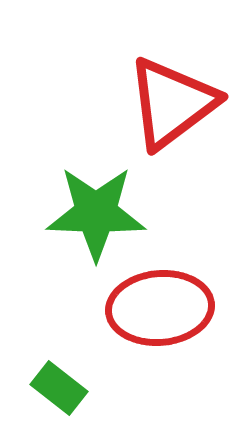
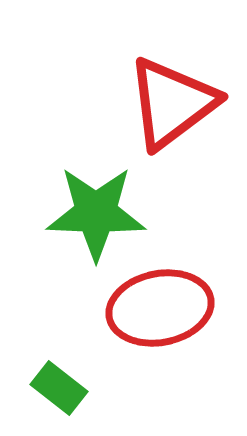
red ellipse: rotated 6 degrees counterclockwise
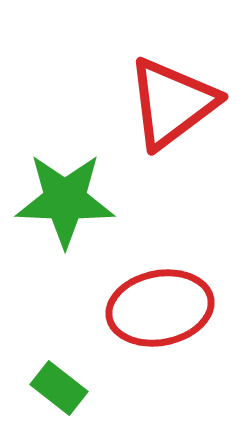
green star: moved 31 px left, 13 px up
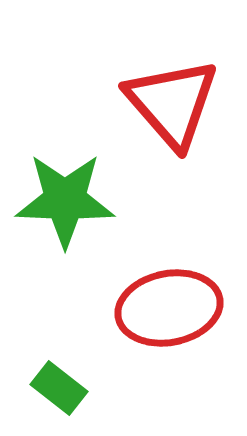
red triangle: rotated 34 degrees counterclockwise
red ellipse: moved 9 px right
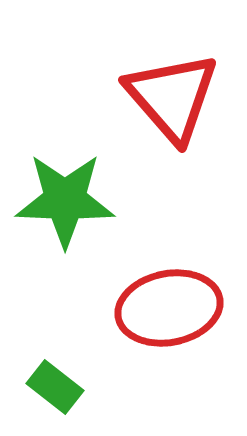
red triangle: moved 6 px up
green rectangle: moved 4 px left, 1 px up
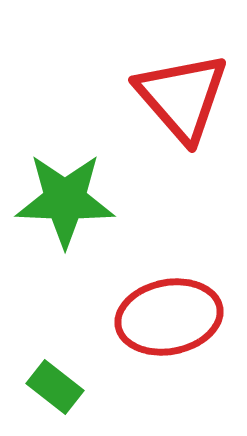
red triangle: moved 10 px right
red ellipse: moved 9 px down
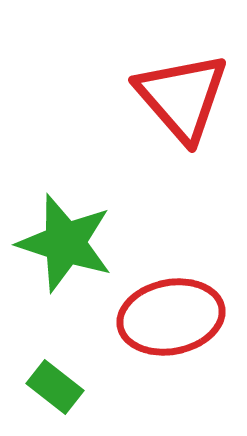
green star: moved 43 px down; rotated 16 degrees clockwise
red ellipse: moved 2 px right
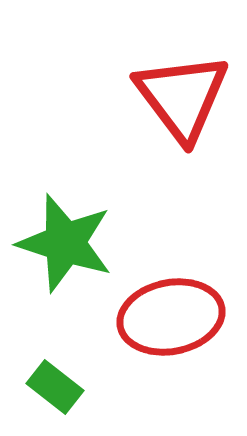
red triangle: rotated 4 degrees clockwise
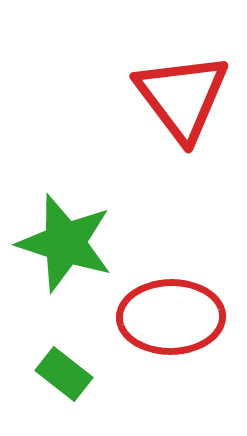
red ellipse: rotated 10 degrees clockwise
green rectangle: moved 9 px right, 13 px up
